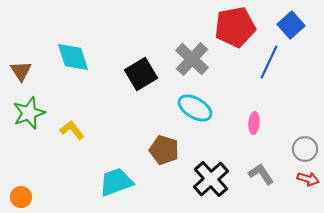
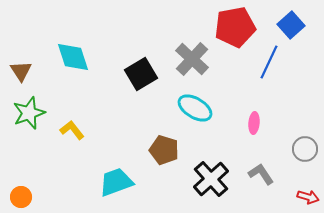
red arrow: moved 18 px down
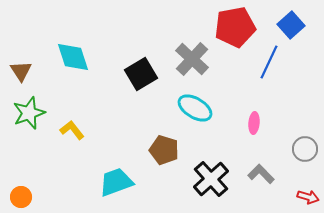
gray L-shape: rotated 12 degrees counterclockwise
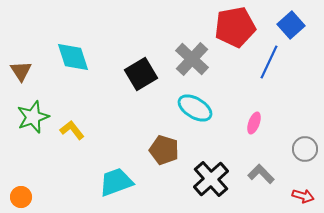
green star: moved 4 px right, 4 px down
pink ellipse: rotated 15 degrees clockwise
red arrow: moved 5 px left, 1 px up
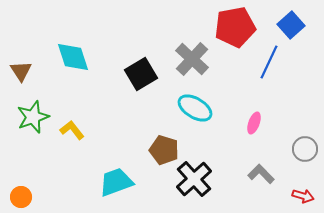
black cross: moved 17 px left
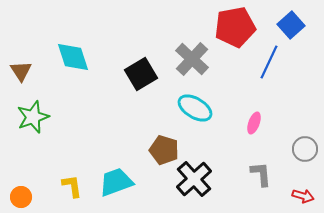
yellow L-shape: moved 56 px down; rotated 30 degrees clockwise
gray L-shape: rotated 40 degrees clockwise
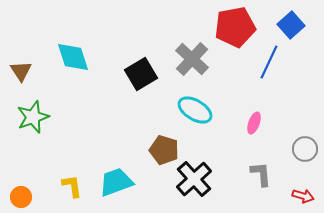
cyan ellipse: moved 2 px down
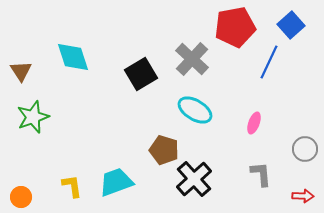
red arrow: rotated 15 degrees counterclockwise
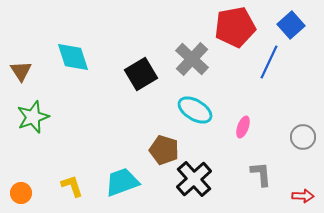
pink ellipse: moved 11 px left, 4 px down
gray circle: moved 2 px left, 12 px up
cyan trapezoid: moved 6 px right
yellow L-shape: rotated 10 degrees counterclockwise
orange circle: moved 4 px up
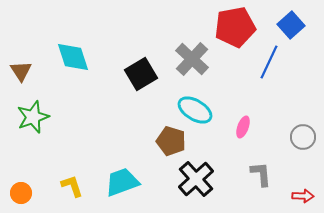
brown pentagon: moved 7 px right, 9 px up
black cross: moved 2 px right
